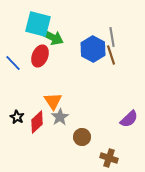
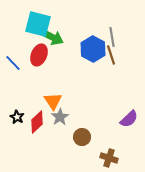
red ellipse: moved 1 px left, 1 px up
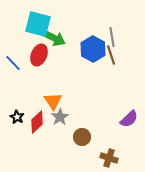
green arrow: moved 2 px right, 1 px down
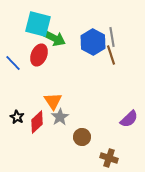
blue hexagon: moved 7 px up
